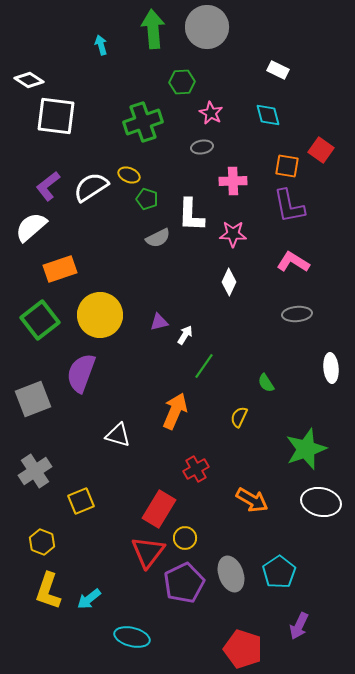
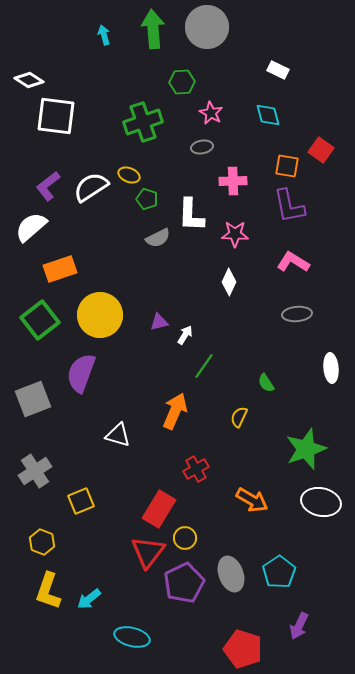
cyan arrow at (101, 45): moved 3 px right, 10 px up
pink star at (233, 234): moved 2 px right
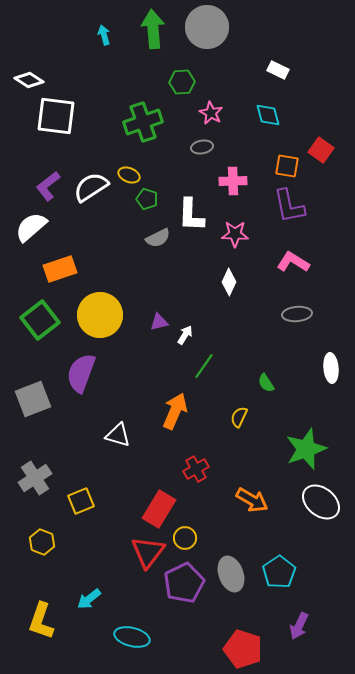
gray cross at (35, 471): moved 7 px down
white ellipse at (321, 502): rotated 27 degrees clockwise
yellow L-shape at (48, 591): moved 7 px left, 30 px down
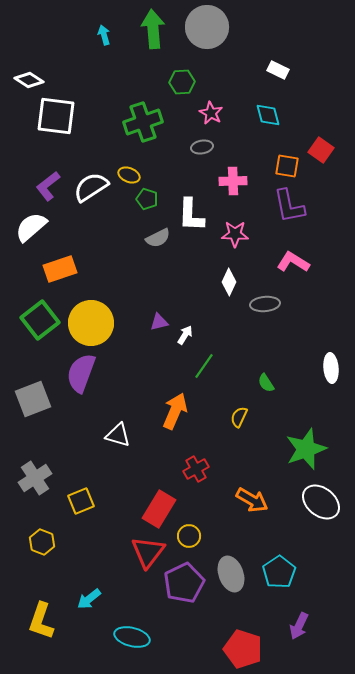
gray ellipse at (297, 314): moved 32 px left, 10 px up
yellow circle at (100, 315): moved 9 px left, 8 px down
yellow circle at (185, 538): moved 4 px right, 2 px up
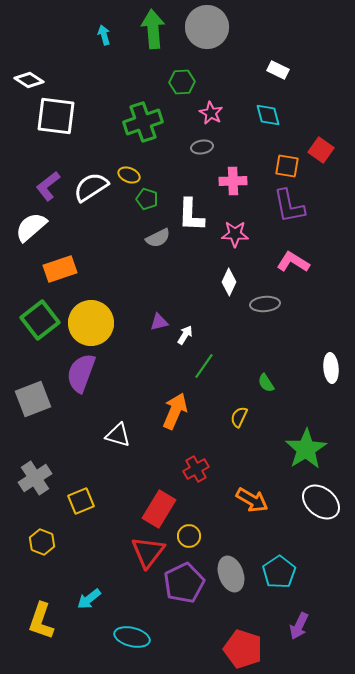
green star at (306, 449): rotated 12 degrees counterclockwise
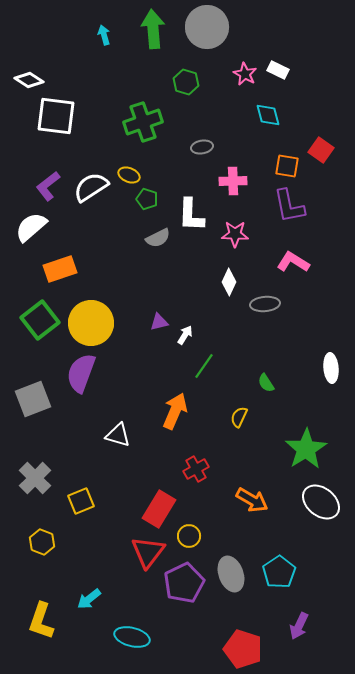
green hexagon at (182, 82): moved 4 px right; rotated 20 degrees clockwise
pink star at (211, 113): moved 34 px right, 39 px up
gray cross at (35, 478): rotated 12 degrees counterclockwise
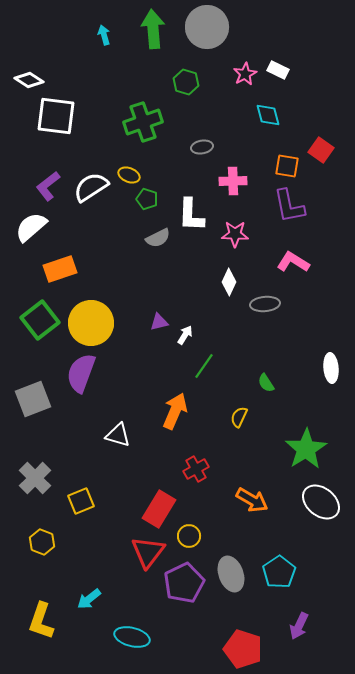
pink star at (245, 74): rotated 15 degrees clockwise
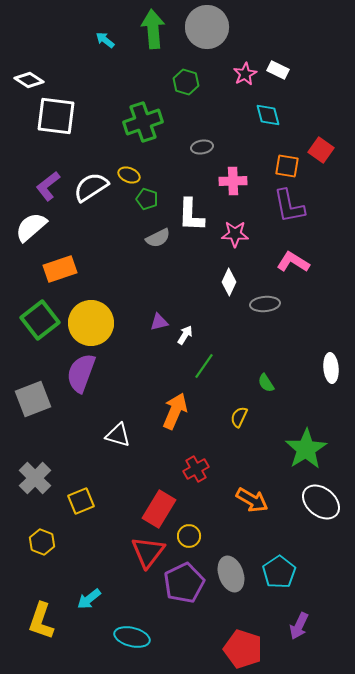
cyan arrow at (104, 35): moved 1 px right, 5 px down; rotated 36 degrees counterclockwise
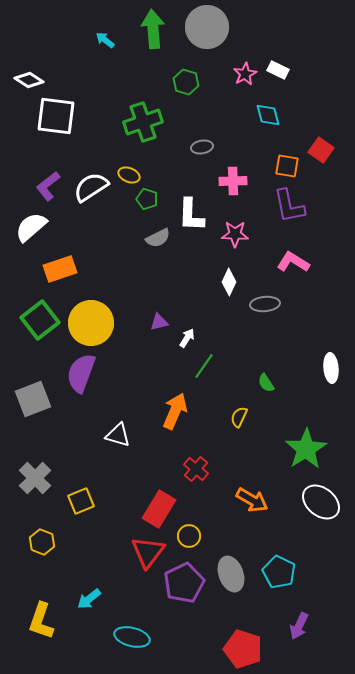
white arrow at (185, 335): moved 2 px right, 3 px down
red cross at (196, 469): rotated 20 degrees counterclockwise
cyan pentagon at (279, 572): rotated 12 degrees counterclockwise
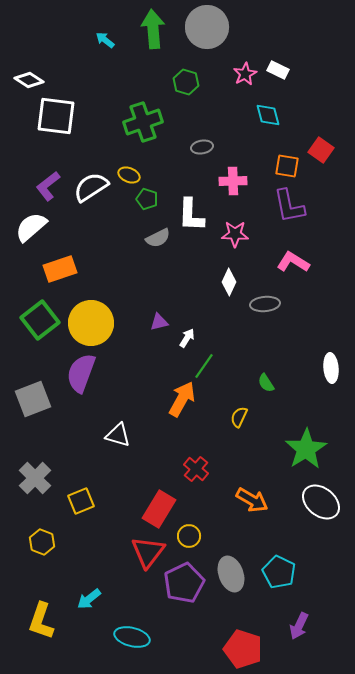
orange arrow at (175, 411): moved 7 px right, 12 px up; rotated 6 degrees clockwise
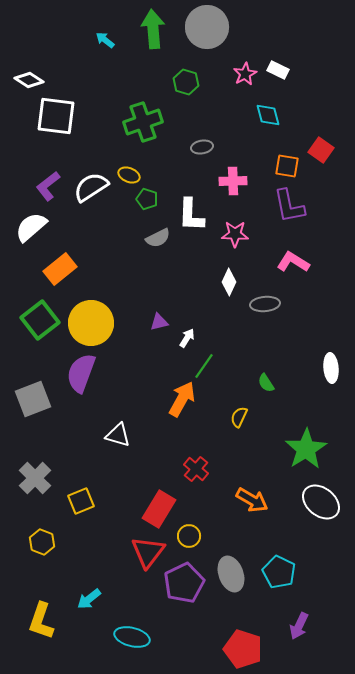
orange rectangle at (60, 269): rotated 20 degrees counterclockwise
